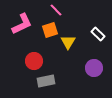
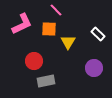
orange square: moved 1 px left, 1 px up; rotated 21 degrees clockwise
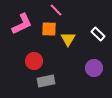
yellow triangle: moved 3 px up
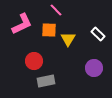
orange square: moved 1 px down
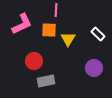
pink line: rotated 48 degrees clockwise
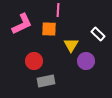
pink line: moved 2 px right
orange square: moved 1 px up
yellow triangle: moved 3 px right, 6 px down
purple circle: moved 8 px left, 7 px up
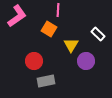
pink L-shape: moved 5 px left, 8 px up; rotated 10 degrees counterclockwise
orange square: rotated 28 degrees clockwise
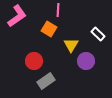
gray rectangle: rotated 24 degrees counterclockwise
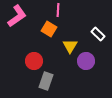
yellow triangle: moved 1 px left, 1 px down
gray rectangle: rotated 36 degrees counterclockwise
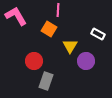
pink L-shape: moved 1 px left; rotated 85 degrees counterclockwise
white rectangle: rotated 16 degrees counterclockwise
